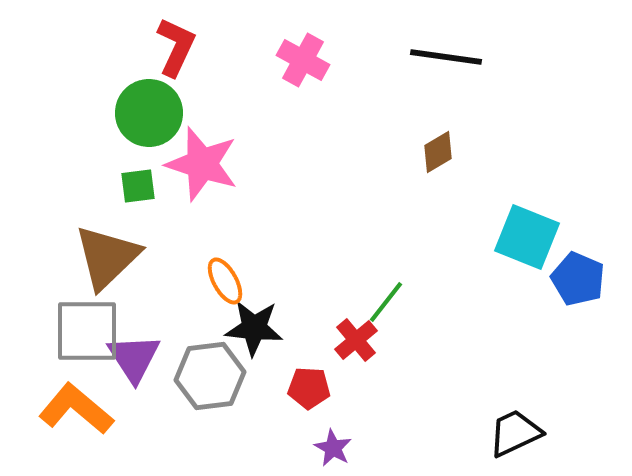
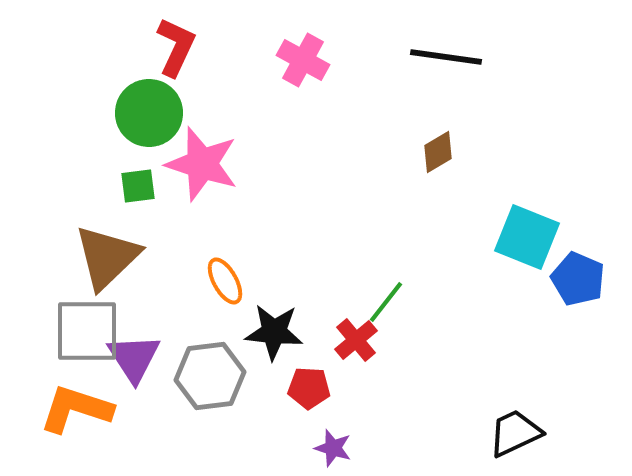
black star: moved 20 px right, 4 px down
orange L-shape: rotated 22 degrees counterclockwise
purple star: rotated 12 degrees counterclockwise
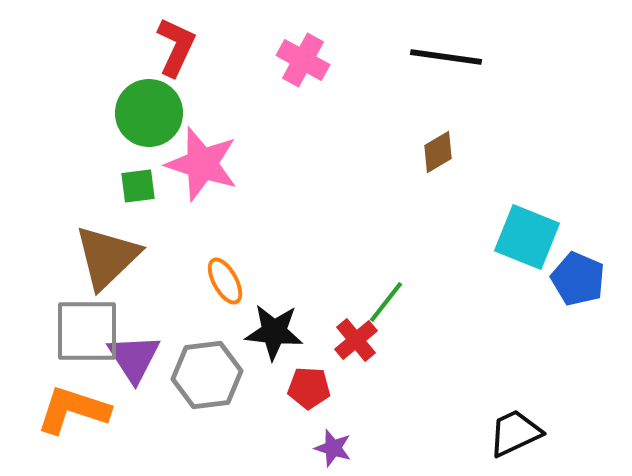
gray hexagon: moved 3 px left, 1 px up
orange L-shape: moved 3 px left, 1 px down
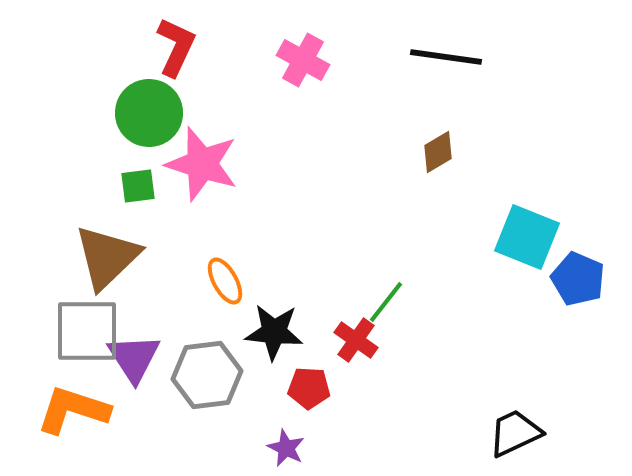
red cross: rotated 15 degrees counterclockwise
purple star: moved 47 px left; rotated 9 degrees clockwise
